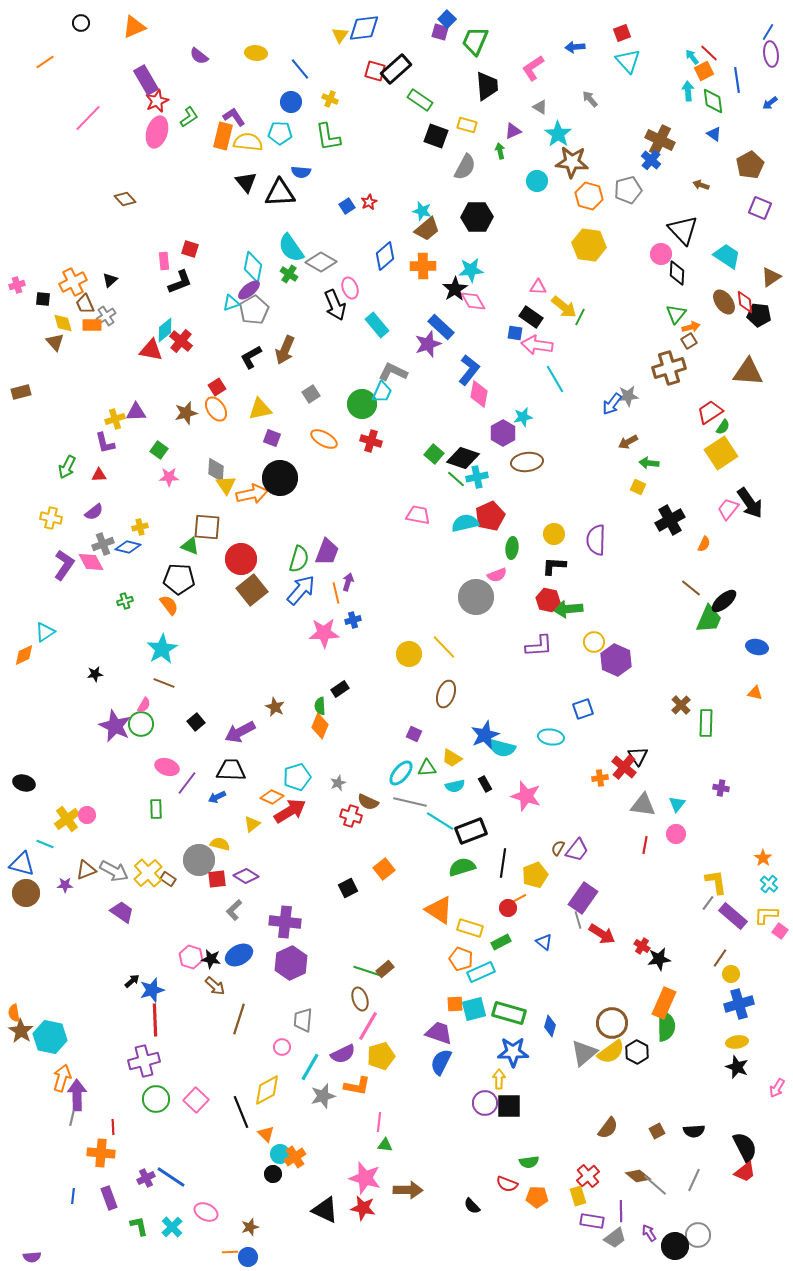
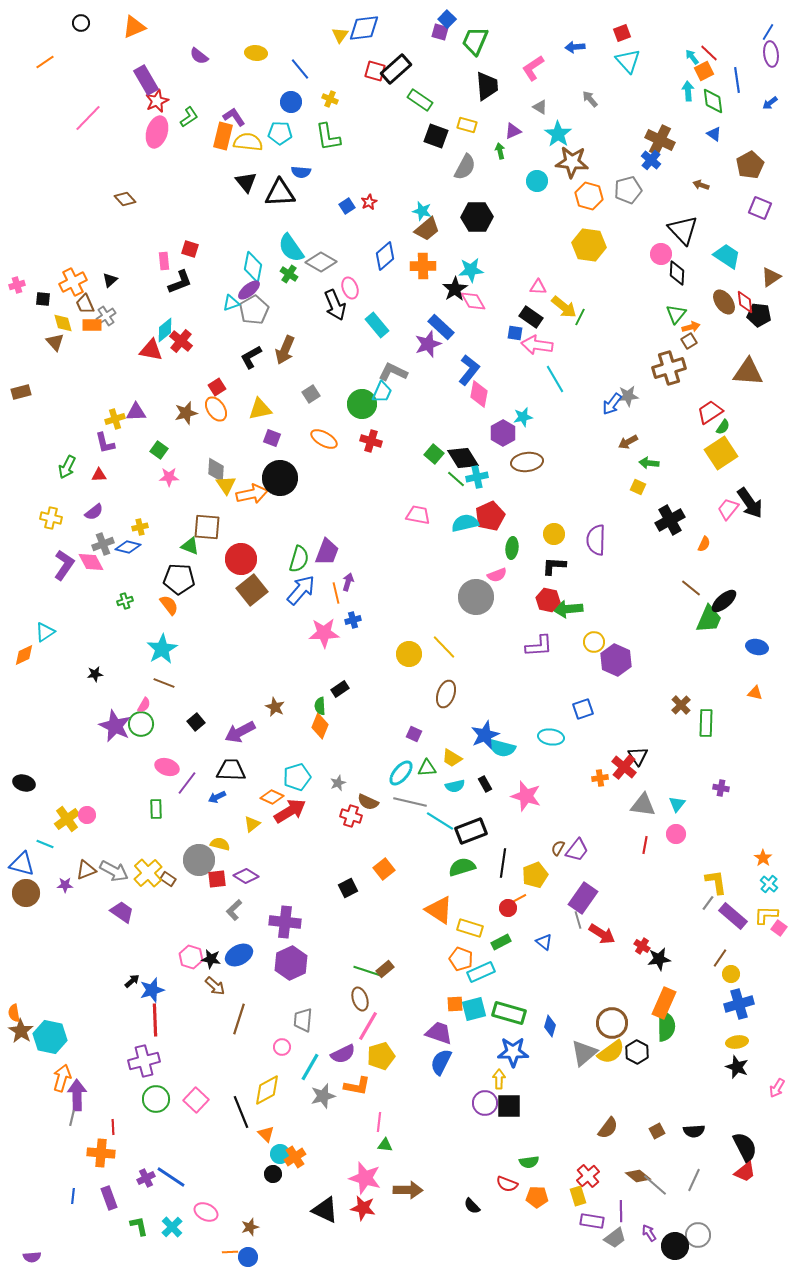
black diamond at (463, 458): rotated 40 degrees clockwise
pink square at (780, 931): moved 1 px left, 3 px up
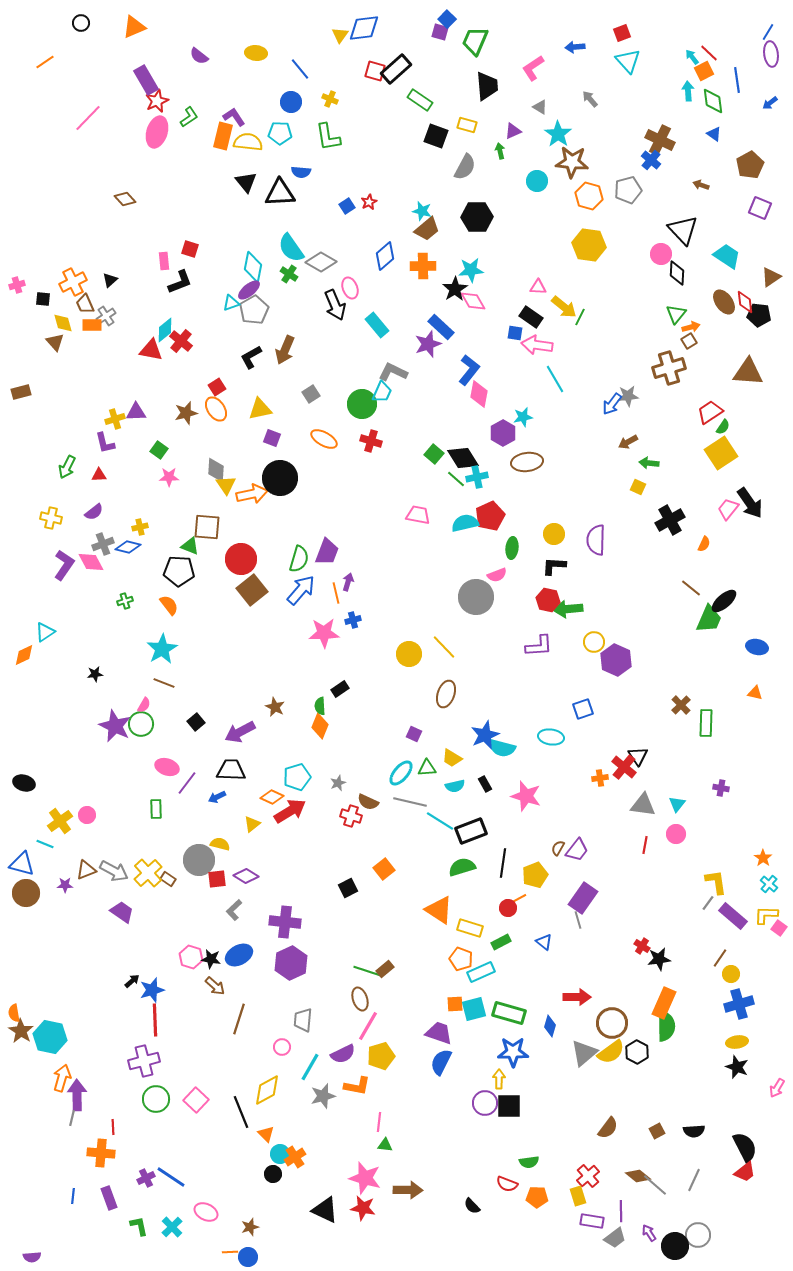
black pentagon at (179, 579): moved 8 px up
yellow cross at (67, 819): moved 7 px left, 2 px down
red arrow at (602, 934): moved 25 px left, 63 px down; rotated 32 degrees counterclockwise
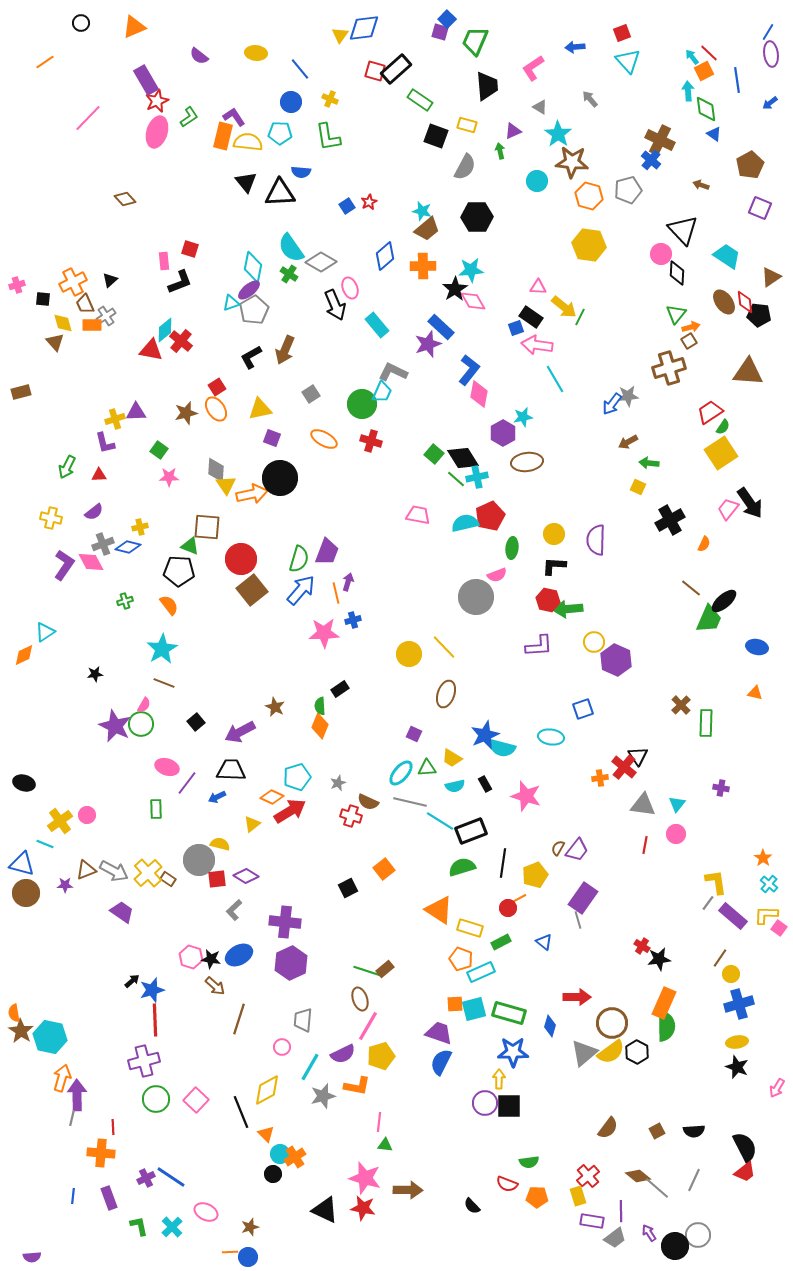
green diamond at (713, 101): moved 7 px left, 8 px down
blue square at (515, 333): moved 1 px right, 5 px up; rotated 28 degrees counterclockwise
gray line at (655, 1185): moved 2 px right, 3 px down
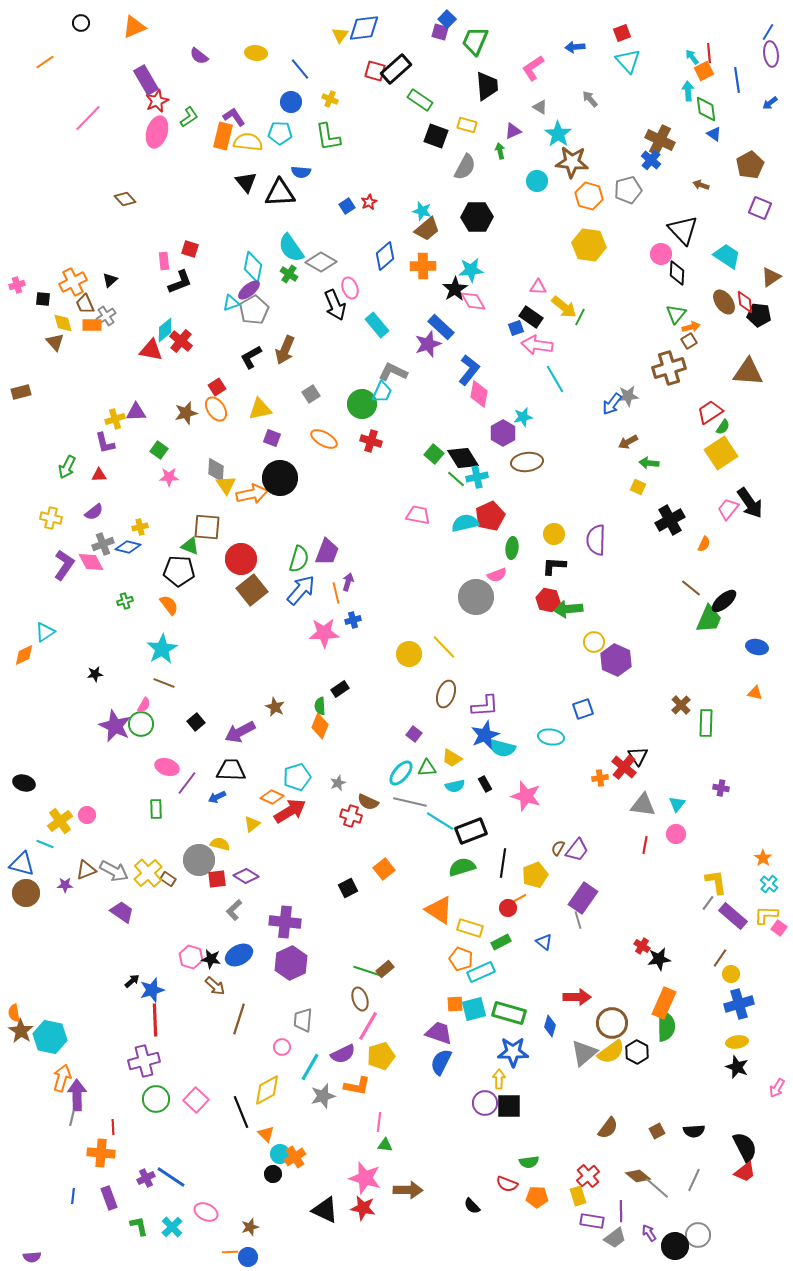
red line at (709, 53): rotated 42 degrees clockwise
purple L-shape at (539, 646): moved 54 px left, 60 px down
purple square at (414, 734): rotated 14 degrees clockwise
